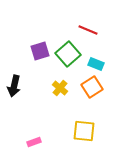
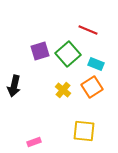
yellow cross: moved 3 px right, 2 px down
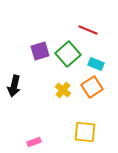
yellow square: moved 1 px right, 1 px down
